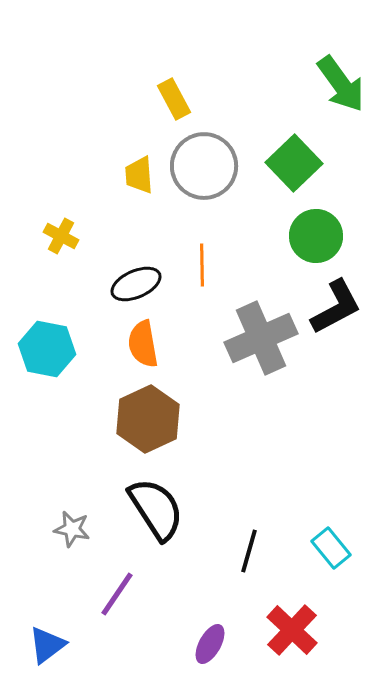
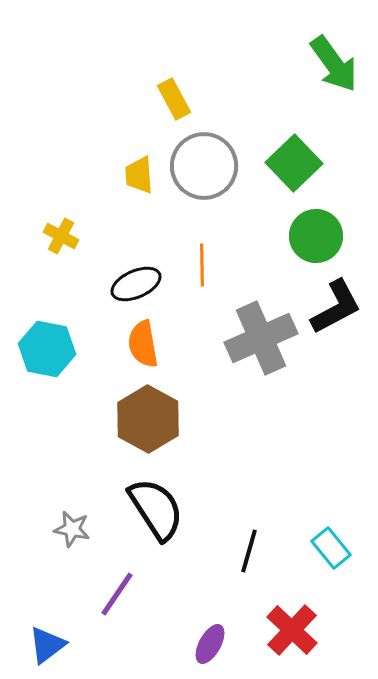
green arrow: moved 7 px left, 20 px up
brown hexagon: rotated 6 degrees counterclockwise
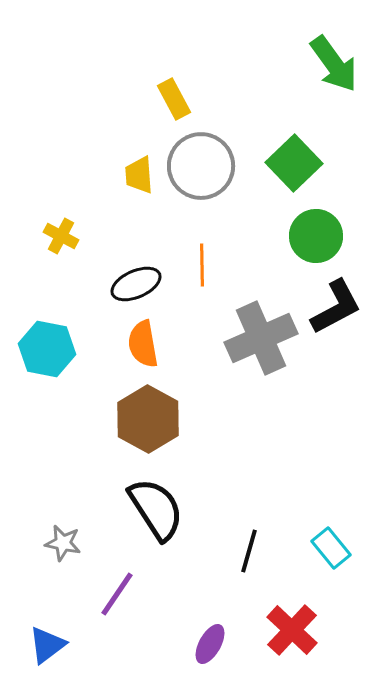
gray circle: moved 3 px left
gray star: moved 9 px left, 14 px down
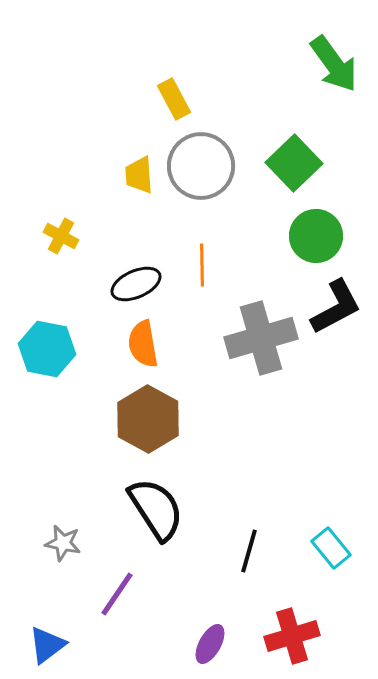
gray cross: rotated 8 degrees clockwise
red cross: moved 6 px down; rotated 30 degrees clockwise
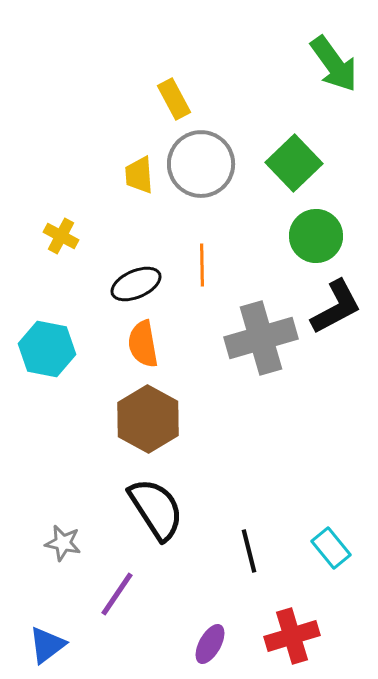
gray circle: moved 2 px up
black line: rotated 30 degrees counterclockwise
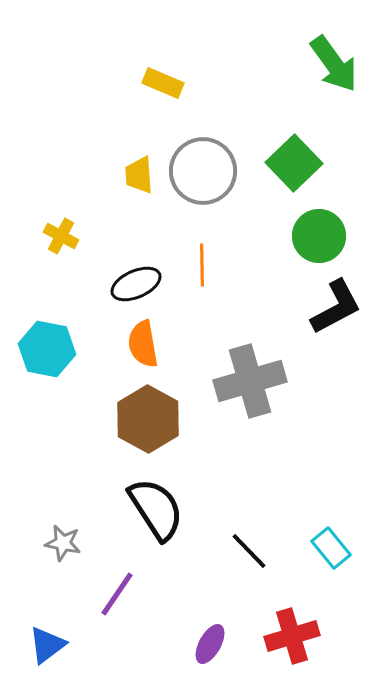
yellow rectangle: moved 11 px left, 16 px up; rotated 39 degrees counterclockwise
gray circle: moved 2 px right, 7 px down
green circle: moved 3 px right
gray cross: moved 11 px left, 43 px down
black line: rotated 30 degrees counterclockwise
